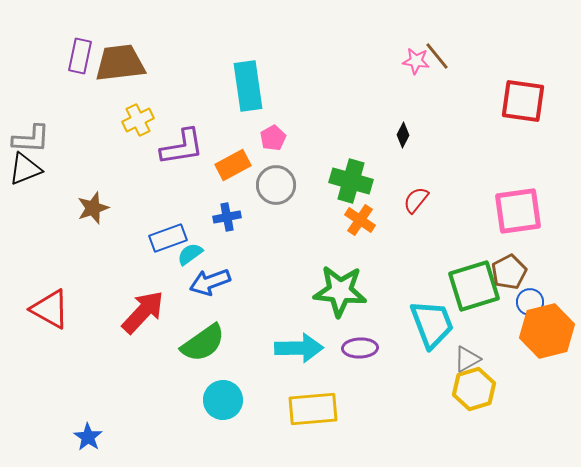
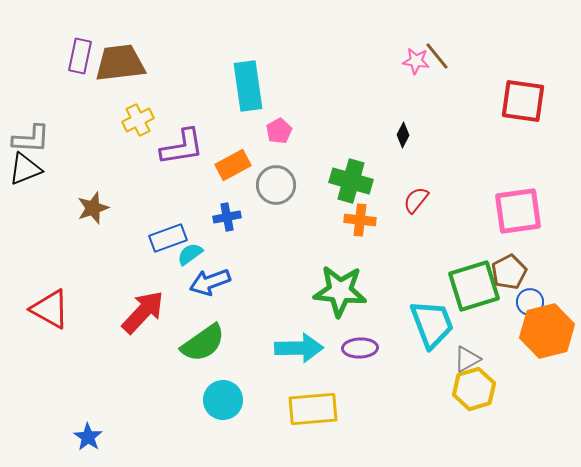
pink pentagon: moved 6 px right, 7 px up
orange cross: rotated 28 degrees counterclockwise
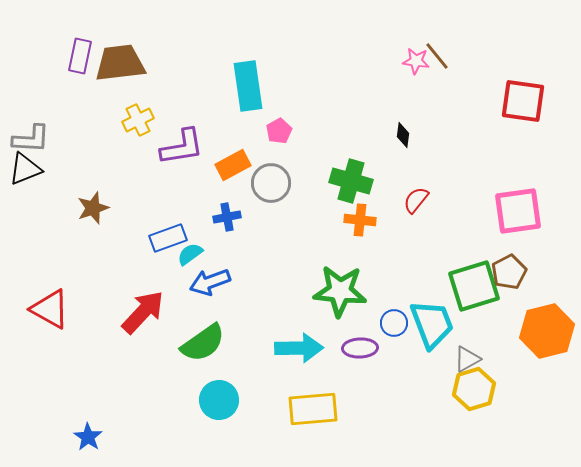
black diamond: rotated 20 degrees counterclockwise
gray circle: moved 5 px left, 2 px up
blue circle: moved 136 px left, 21 px down
cyan circle: moved 4 px left
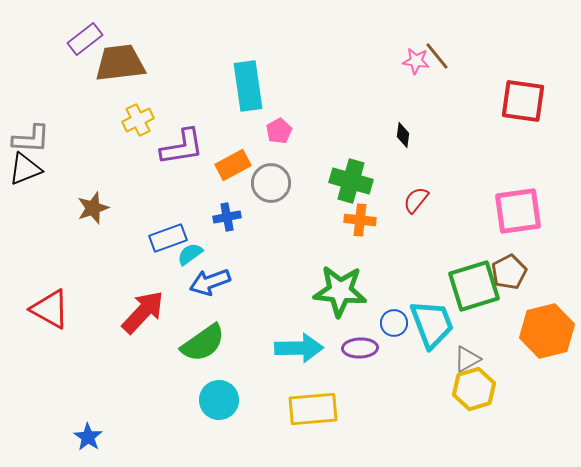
purple rectangle: moved 5 px right, 17 px up; rotated 40 degrees clockwise
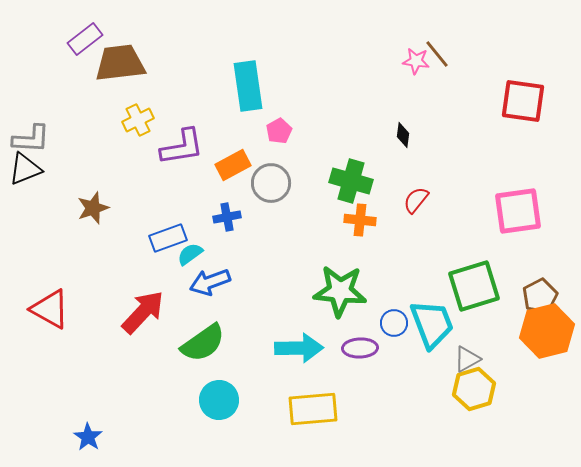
brown line: moved 2 px up
brown pentagon: moved 31 px right, 24 px down
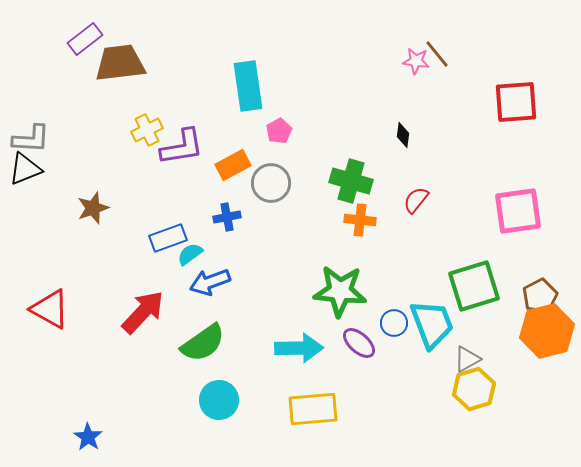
red square: moved 7 px left, 1 px down; rotated 12 degrees counterclockwise
yellow cross: moved 9 px right, 10 px down
purple ellipse: moved 1 px left, 5 px up; rotated 44 degrees clockwise
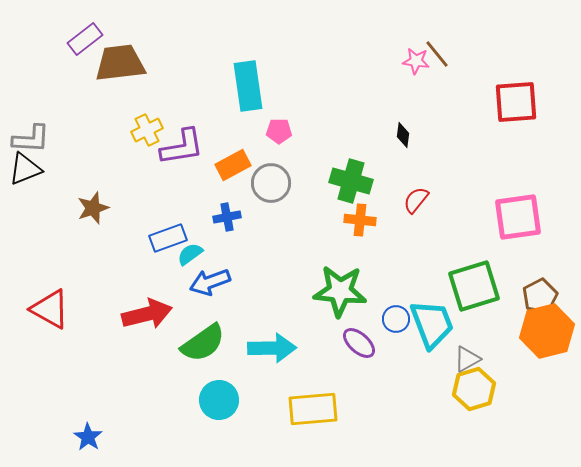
pink pentagon: rotated 30 degrees clockwise
pink square: moved 6 px down
red arrow: moved 4 px right, 2 px down; rotated 33 degrees clockwise
blue circle: moved 2 px right, 4 px up
cyan arrow: moved 27 px left
